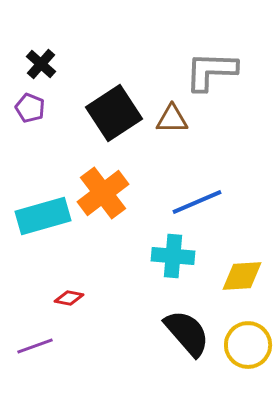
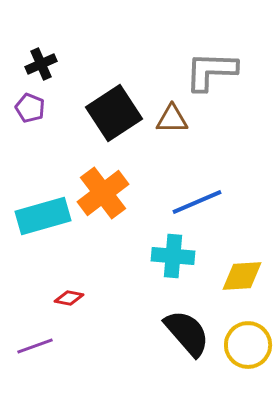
black cross: rotated 24 degrees clockwise
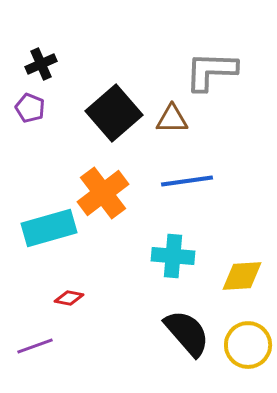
black square: rotated 8 degrees counterclockwise
blue line: moved 10 px left, 21 px up; rotated 15 degrees clockwise
cyan rectangle: moved 6 px right, 12 px down
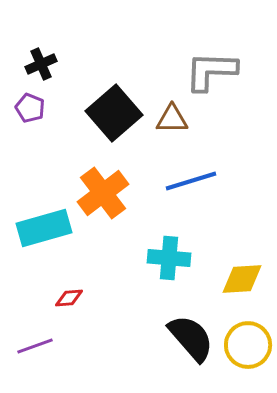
blue line: moved 4 px right; rotated 9 degrees counterclockwise
cyan rectangle: moved 5 px left
cyan cross: moved 4 px left, 2 px down
yellow diamond: moved 3 px down
red diamond: rotated 16 degrees counterclockwise
black semicircle: moved 4 px right, 5 px down
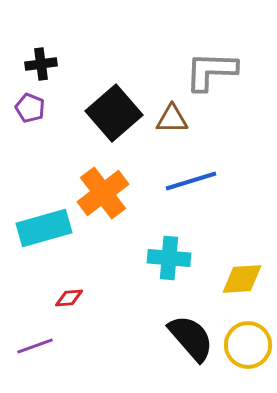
black cross: rotated 16 degrees clockwise
